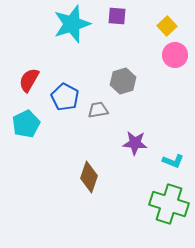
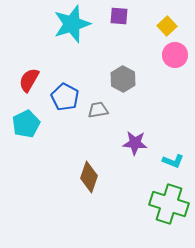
purple square: moved 2 px right
gray hexagon: moved 2 px up; rotated 15 degrees counterclockwise
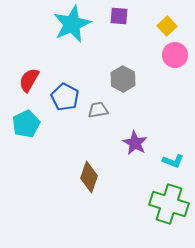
cyan star: rotated 6 degrees counterclockwise
purple star: rotated 25 degrees clockwise
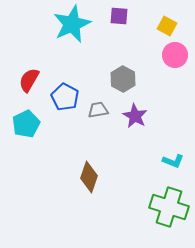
yellow square: rotated 18 degrees counterclockwise
purple star: moved 27 px up
green cross: moved 3 px down
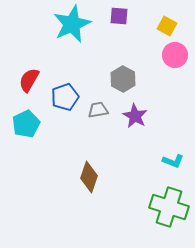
blue pentagon: rotated 24 degrees clockwise
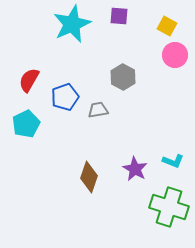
gray hexagon: moved 2 px up
purple star: moved 53 px down
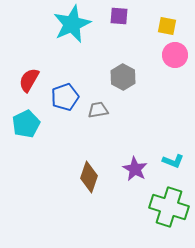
yellow square: rotated 18 degrees counterclockwise
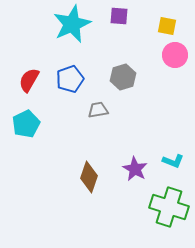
gray hexagon: rotated 15 degrees clockwise
blue pentagon: moved 5 px right, 18 px up
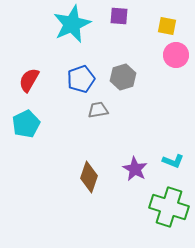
pink circle: moved 1 px right
blue pentagon: moved 11 px right
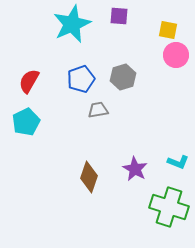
yellow square: moved 1 px right, 4 px down
red semicircle: moved 1 px down
cyan pentagon: moved 2 px up
cyan L-shape: moved 5 px right, 1 px down
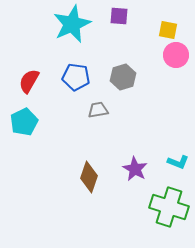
blue pentagon: moved 5 px left, 2 px up; rotated 28 degrees clockwise
cyan pentagon: moved 2 px left
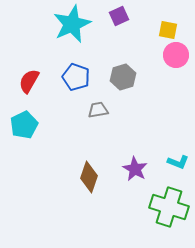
purple square: rotated 30 degrees counterclockwise
blue pentagon: rotated 12 degrees clockwise
cyan pentagon: moved 3 px down
